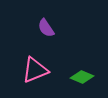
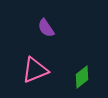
green diamond: rotated 60 degrees counterclockwise
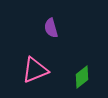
purple semicircle: moved 5 px right; rotated 18 degrees clockwise
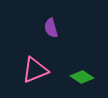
green diamond: rotated 70 degrees clockwise
